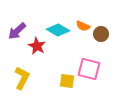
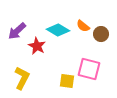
orange semicircle: rotated 16 degrees clockwise
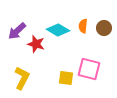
orange semicircle: rotated 56 degrees clockwise
brown circle: moved 3 px right, 6 px up
red star: moved 1 px left, 2 px up; rotated 12 degrees counterclockwise
yellow square: moved 1 px left, 3 px up
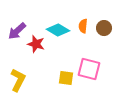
yellow L-shape: moved 4 px left, 2 px down
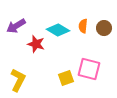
purple arrow: moved 1 px left, 5 px up; rotated 12 degrees clockwise
yellow square: rotated 28 degrees counterclockwise
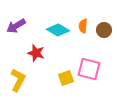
brown circle: moved 2 px down
red star: moved 9 px down
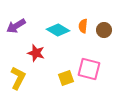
yellow L-shape: moved 2 px up
